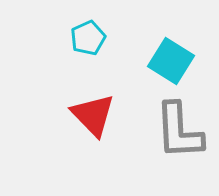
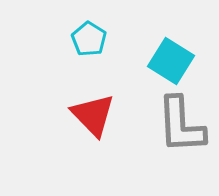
cyan pentagon: moved 1 px right, 1 px down; rotated 16 degrees counterclockwise
gray L-shape: moved 2 px right, 6 px up
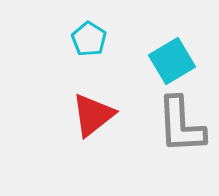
cyan square: moved 1 px right; rotated 27 degrees clockwise
red triangle: rotated 36 degrees clockwise
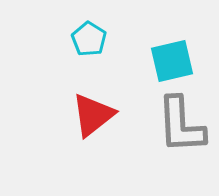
cyan square: rotated 18 degrees clockwise
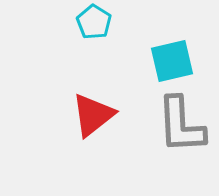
cyan pentagon: moved 5 px right, 17 px up
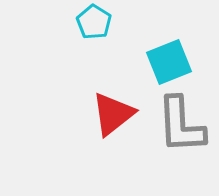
cyan square: moved 3 px left, 1 px down; rotated 9 degrees counterclockwise
red triangle: moved 20 px right, 1 px up
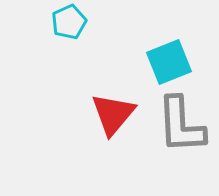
cyan pentagon: moved 25 px left; rotated 16 degrees clockwise
red triangle: rotated 12 degrees counterclockwise
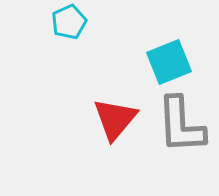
red triangle: moved 2 px right, 5 px down
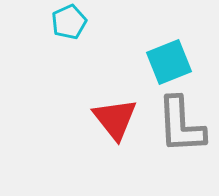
red triangle: rotated 18 degrees counterclockwise
